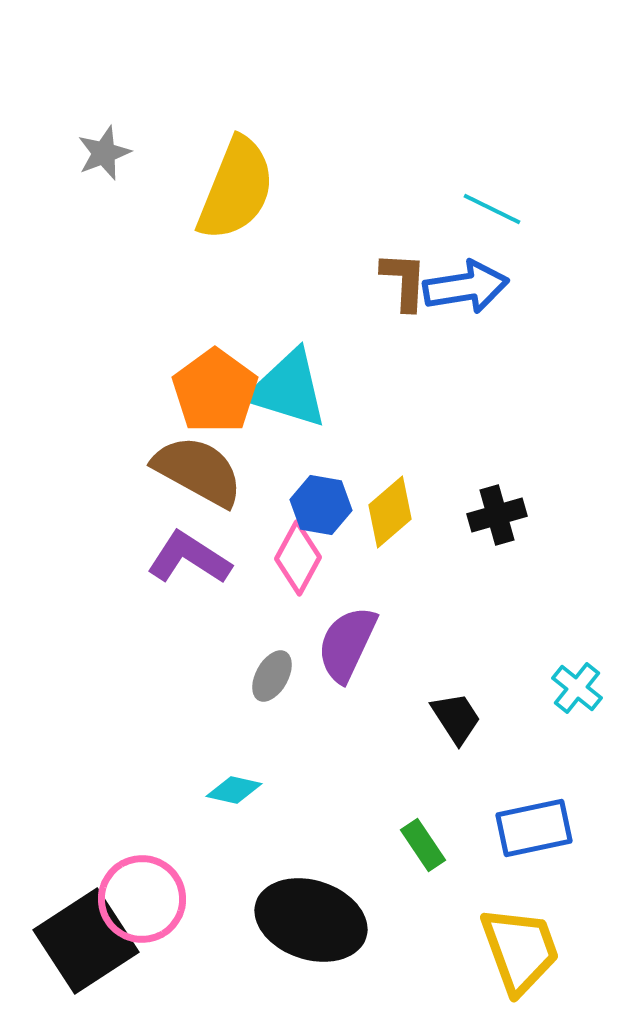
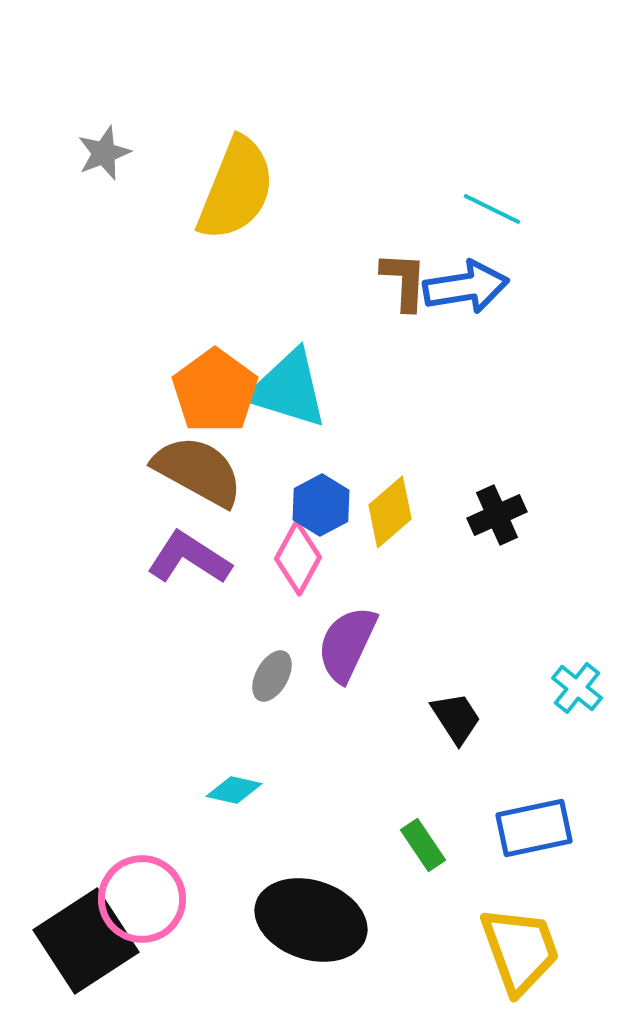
blue hexagon: rotated 22 degrees clockwise
black cross: rotated 8 degrees counterclockwise
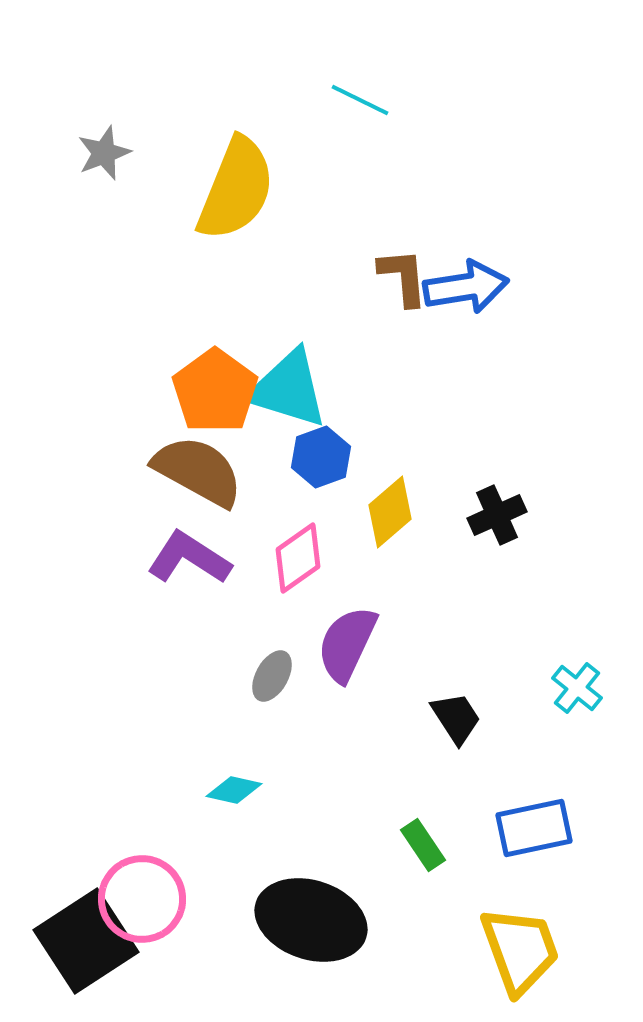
cyan line: moved 132 px left, 109 px up
brown L-shape: moved 1 px left, 4 px up; rotated 8 degrees counterclockwise
blue hexagon: moved 48 px up; rotated 8 degrees clockwise
pink diamond: rotated 26 degrees clockwise
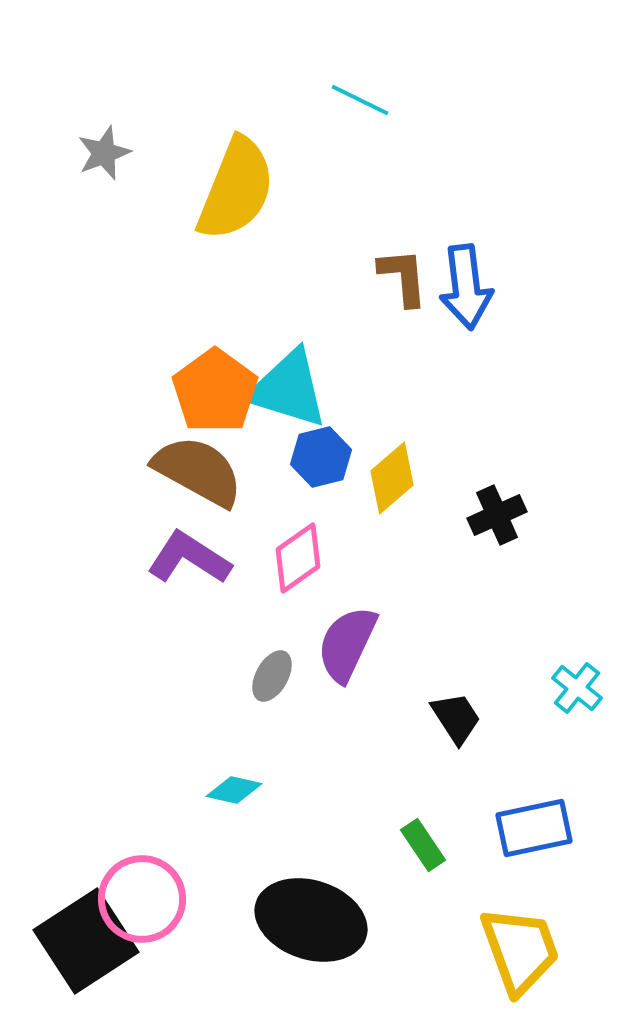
blue arrow: rotated 92 degrees clockwise
blue hexagon: rotated 6 degrees clockwise
yellow diamond: moved 2 px right, 34 px up
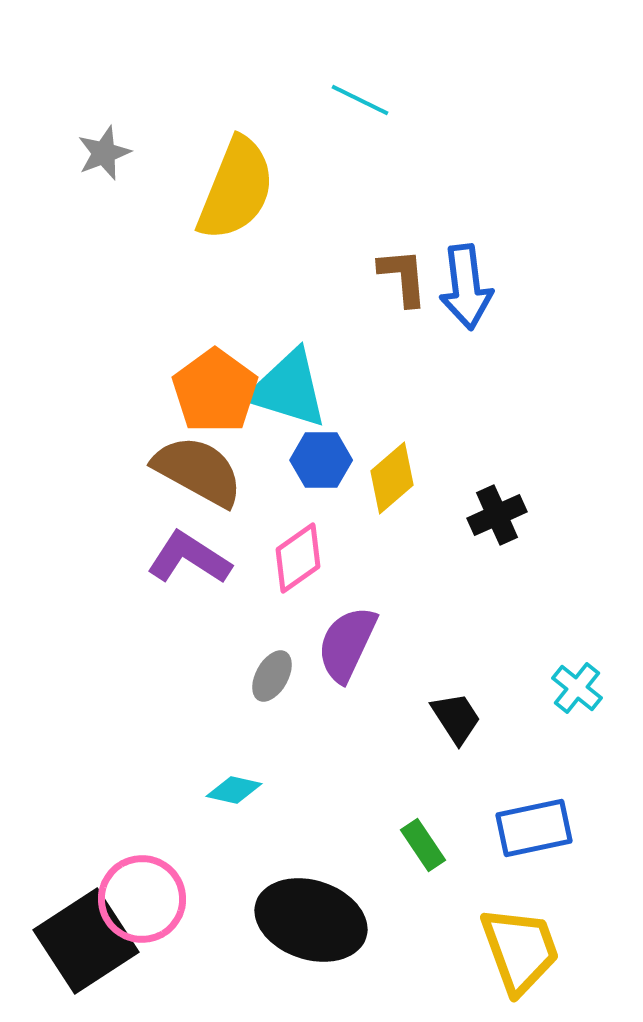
blue hexagon: moved 3 px down; rotated 14 degrees clockwise
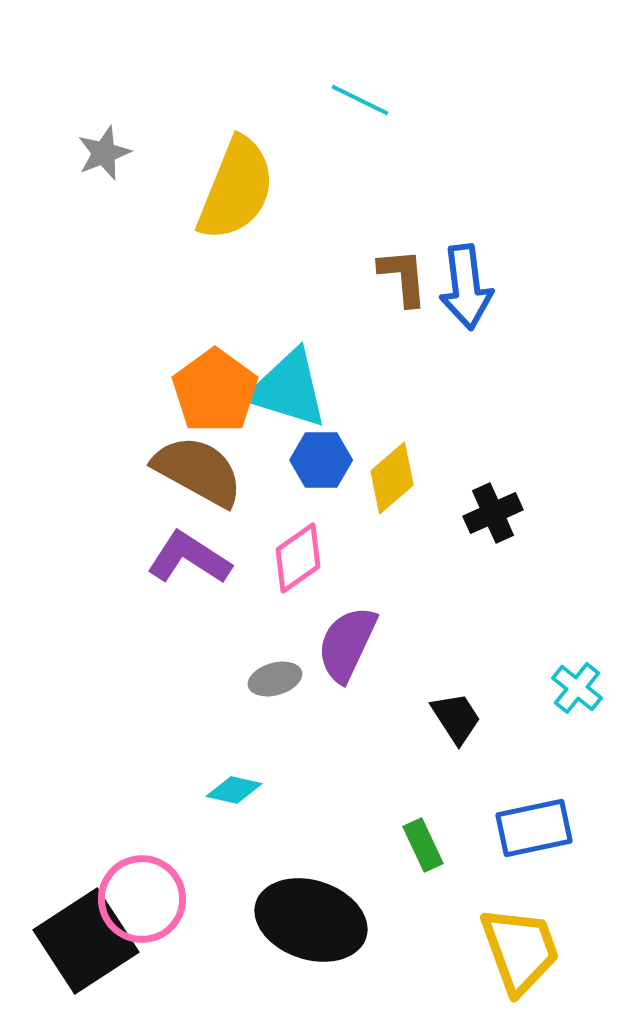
black cross: moved 4 px left, 2 px up
gray ellipse: moved 3 px right, 3 px down; rotated 45 degrees clockwise
green rectangle: rotated 9 degrees clockwise
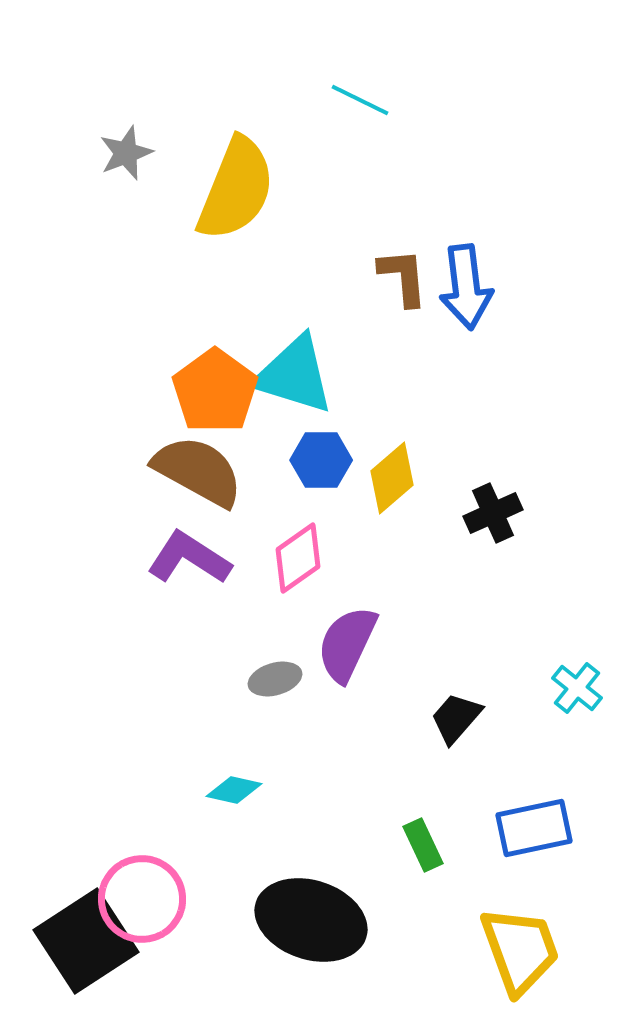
gray star: moved 22 px right
cyan triangle: moved 6 px right, 14 px up
black trapezoid: rotated 106 degrees counterclockwise
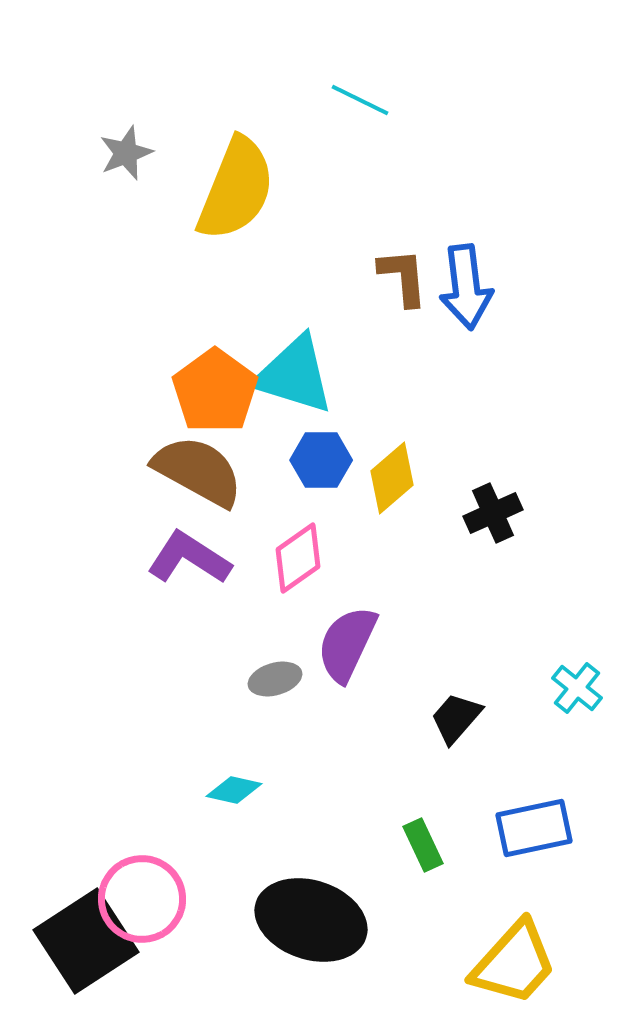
yellow trapezoid: moved 6 px left, 13 px down; rotated 62 degrees clockwise
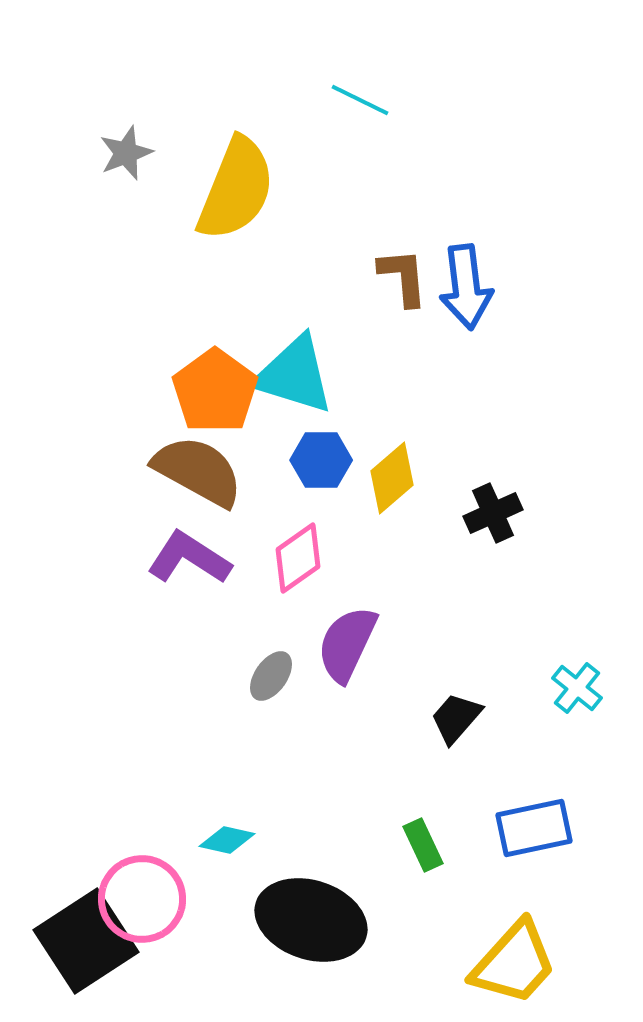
gray ellipse: moved 4 px left, 3 px up; rotated 39 degrees counterclockwise
cyan diamond: moved 7 px left, 50 px down
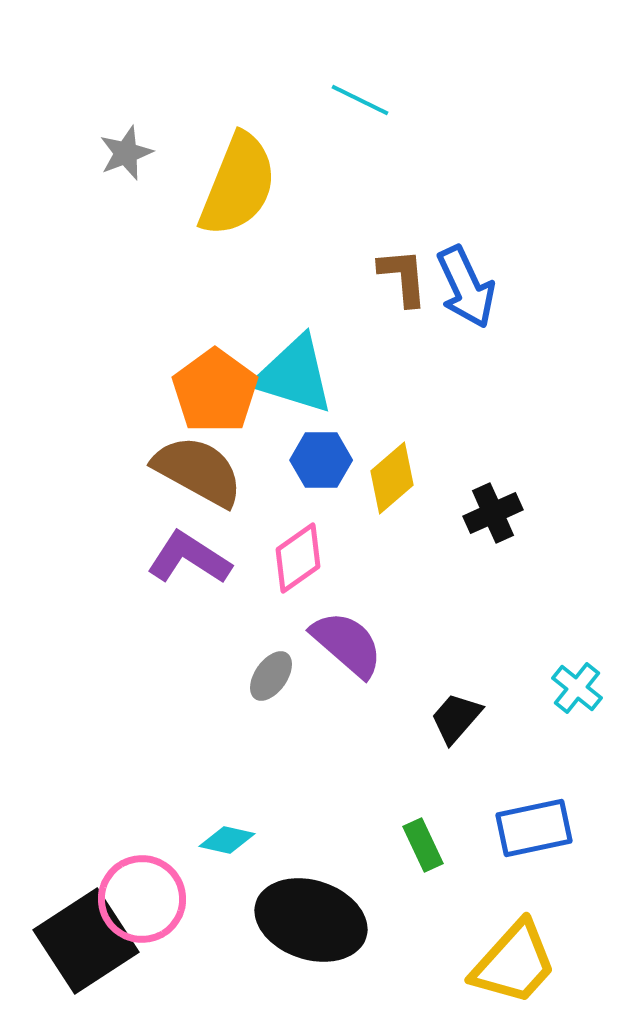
yellow semicircle: moved 2 px right, 4 px up
blue arrow: rotated 18 degrees counterclockwise
purple semicircle: rotated 106 degrees clockwise
